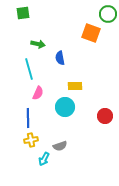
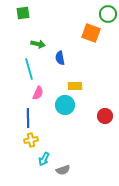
cyan circle: moved 2 px up
gray semicircle: moved 3 px right, 24 px down
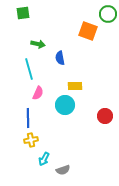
orange square: moved 3 px left, 2 px up
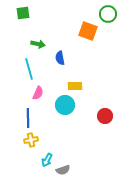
cyan arrow: moved 3 px right, 1 px down
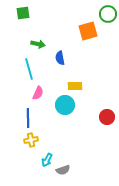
orange square: rotated 36 degrees counterclockwise
red circle: moved 2 px right, 1 px down
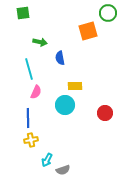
green circle: moved 1 px up
green arrow: moved 2 px right, 2 px up
pink semicircle: moved 2 px left, 1 px up
red circle: moved 2 px left, 4 px up
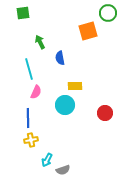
green arrow: rotated 128 degrees counterclockwise
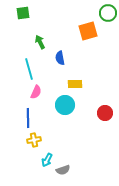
yellow rectangle: moved 2 px up
yellow cross: moved 3 px right
